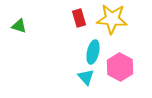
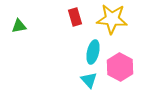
red rectangle: moved 4 px left, 1 px up
green triangle: rotated 28 degrees counterclockwise
cyan triangle: moved 3 px right, 3 px down
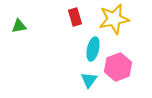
yellow star: moved 2 px right; rotated 16 degrees counterclockwise
cyan ellipse: moved 3 px up
pink hexagon: moved 2 px left; rotated 12 degrees clockwise
cyan triangle: rotated 18 degrees clockwise
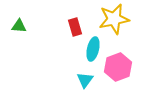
red rectangle: moved 10 px down
green triangle: rotated 14 degrees clockwise
cyan triangle: moved 4 px left
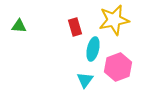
yellow star: moved 1 px down
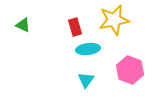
green triangle: moved 4 px right, 1 px up; rotated 21 degrees clockwise
cyan ellipse: moved 5 px left; rotated 70 degrees clockwise
pink hexagon: moved 12 px right, 3 px down; rotated 20 degrees counterclockwise
cyan triangle: moved 1 px right
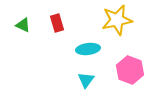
yellow star: moved 3 px right
red rectangle: moved 18 px left, 4 px up
